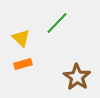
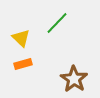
brown star: moved 3 px left, 2 px down
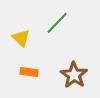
orange rectangle: moved 6 px right, 8 px down; rotated 24 degrees clockwise
brown star: moved 4 px up
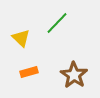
orange rectangle: rotated 24 degrees counterclockwise
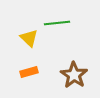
green line: rotated 40 degrees clockwise
yellow triangle: moved 8 px right
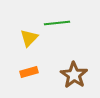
yellow triangle: rotated 30 degrees clockwise
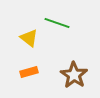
green line: rotated 25 degrees clockwise
yellow triangle: rotated 36 degrees counterclockwise
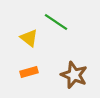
green line: moved 1 px left, 1 px up; rotated 15 degrees clockwise
brown star: rotated 12 degrees counterclockwise
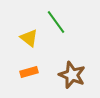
green line: rotated 20 degrees clockwise
brown star: moved 2 px left
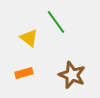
orange rectangle: moved 5 px left, 1 px down
